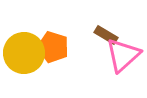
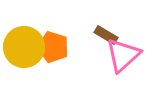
yellow circle: moved 6 px up
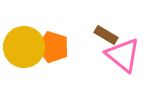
pink triangle: rotated 39 degrees counterclockwise
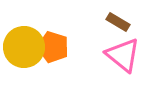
brown rectangle: moved 12 px right, 13 px up
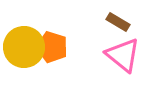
orange pentagon: moved 1 px left
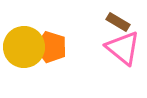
orange pentagon: moved 1 px left
pink triangle: moved 7 px up
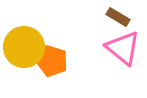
brown rectangle: moved 5 px up
orange pentagon: moved 1 px right, 14 px down
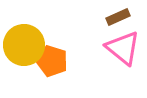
brown rectangle: rotated 55 degrees counterclockwise
yellow circle: moved 2 px up
